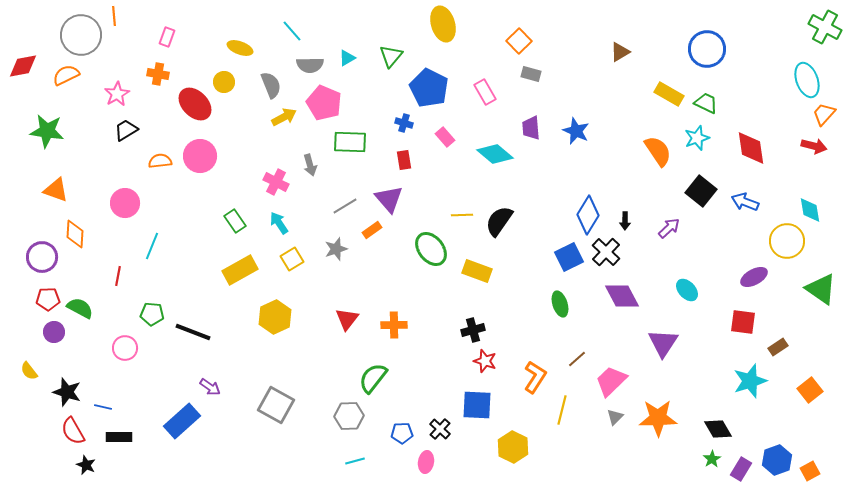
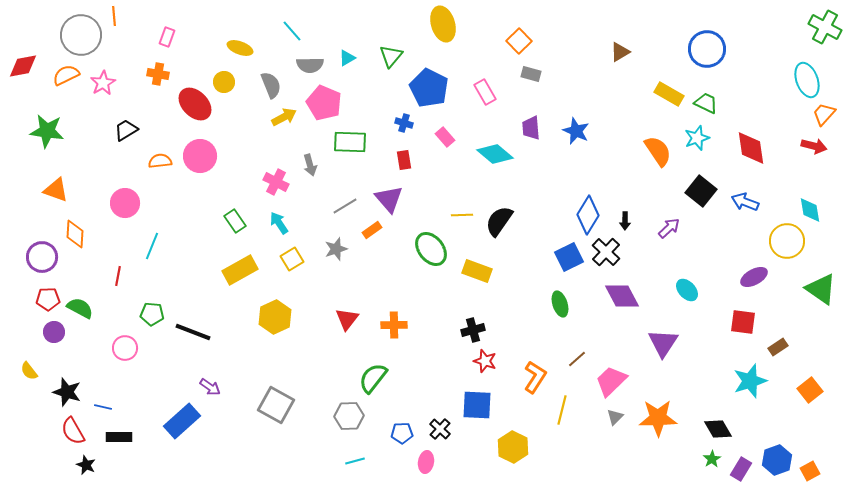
pink star at (117, 94): moved 14 px left, 11 px up
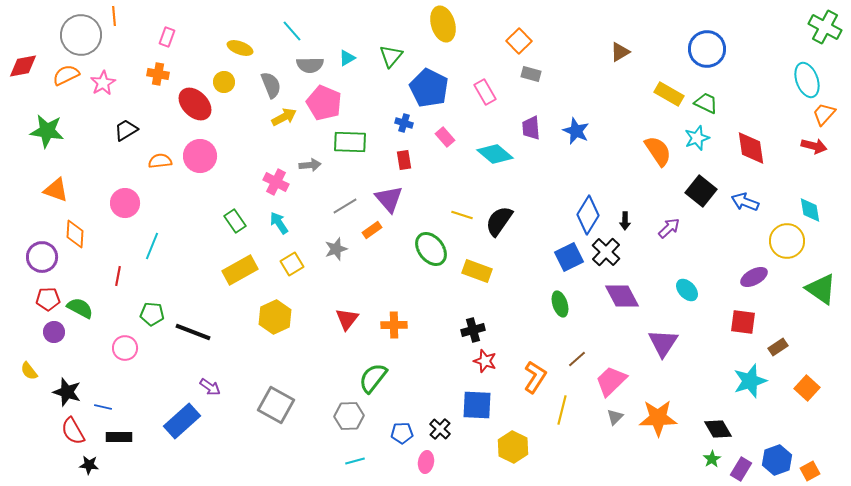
gray arrow at (310, 165): rotated 80 degrees counterclockwise
yellow line at (462, 215): rotated 20 degrees clockwise
yellow square at (292, 259): moved 5 px down
orange square at (810, 390): moved 3 px left, 2 px up; rotated 10 degrees counterclockwise
black star at (86, 465): moved 3 px right; rotated 18 degrees counterclockwise
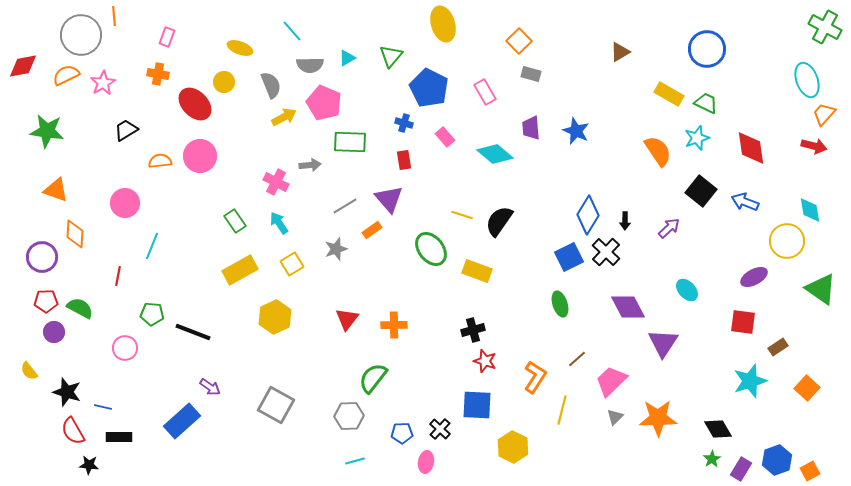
purple diamond at (622, 296): moved 6 px right, 11 px down
red pentagon at (48, 299): moved 2 px left, 2 px down
